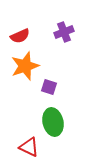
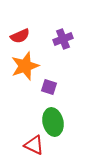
purple cross: moved 1 px left, 7 px down
red triangle: moved 5 px right, 2 px up
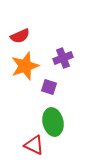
purple cross: moved 19 px down
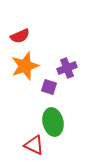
purple cross: moved 4 px right, 10 px down
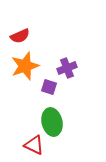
green ellipse: moved 1 px left
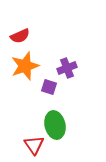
green ellipse: moved 3 px right, 3 px down
red triangle: rotated 30 degrees clockwise
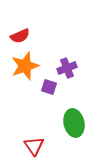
green ellipse: moved 19 px right, 2 px up
red triangle: moved 1 px down
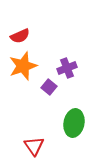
orange star: moved 2 px left
purple square: rotated 21 degrees clockwise
green ellipse: rotated 24 degrees clockwise
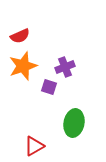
purple cross: moved 2 px left, 1 px up
purple square: rotated 21 degrees counterclockwise
red triangle: rotated 35 degrees clockwise
